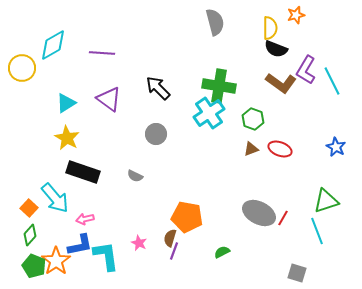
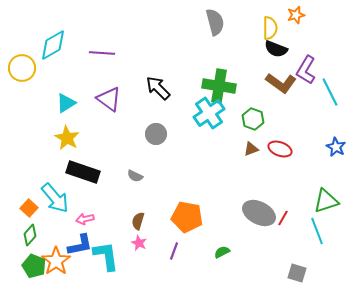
cyan line at (332, 81): moved 2 px left, 11 px down
brown semicircle at (170, 238): moved 32 px left, 17 px up
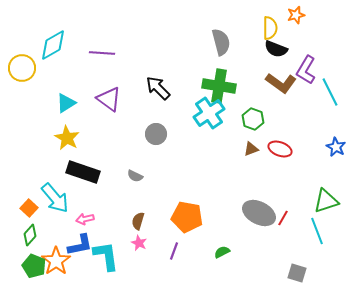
gray semicircle at (215, 22): moved 6 px right, 20 px down
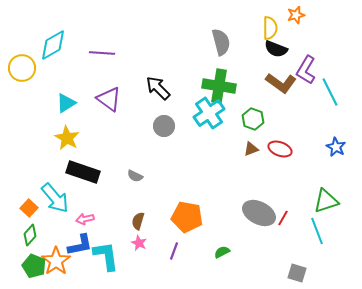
gray circle at (156, 134): moved 8 px right, 8 px up
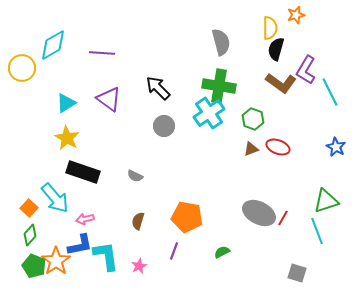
black semicircle at (276, 49): rotated 85 degrees clockwise
red ellipse at (280, 149): moved 2 px left, 2 px up
pink star at (139, 243): moved 23 px down; rotated 21 degrees clockwise
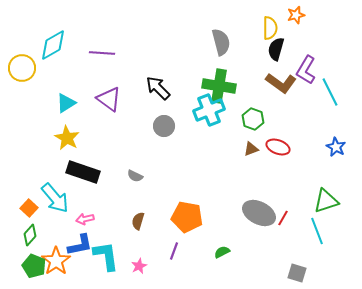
cyan cross at (209, 113): moved 3 px up; rotated 12 degrees clockwise
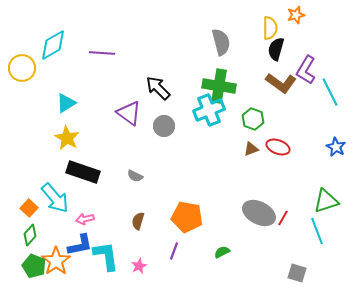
purple triangle at (109, 99): moved 20 px right, 14 px down
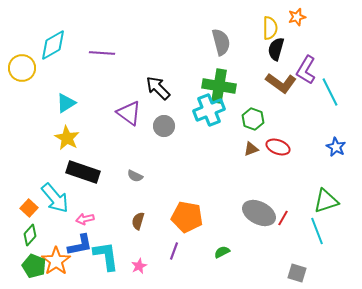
orange star at (296, 15): moved 1 px right, 2 px down
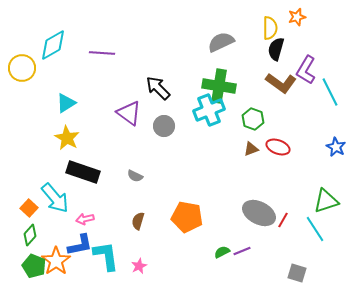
gray semicircle at (221, 42): rotated 100 degrees counterclockwise
red line at (283, 218): moved 2 px down
cyan line at (317, 231): moved 2 px left, 2 px up; rotated 12 degrees counterclockwise
purple line at (174, 251): moved 68 px right; rotated 48 degrees clockwise
